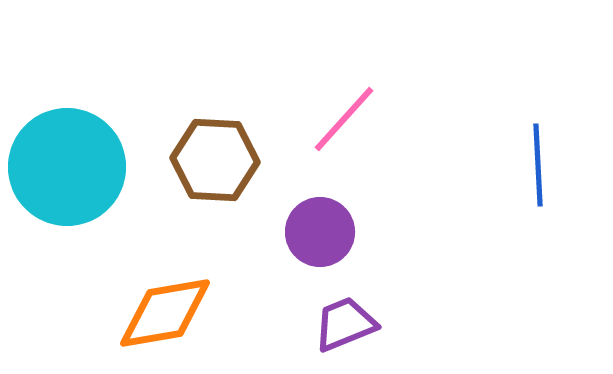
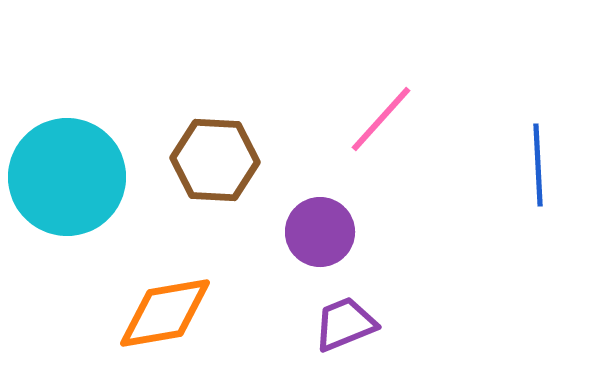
pink line: moved 37 px right
cyan circle: moved 10 px down
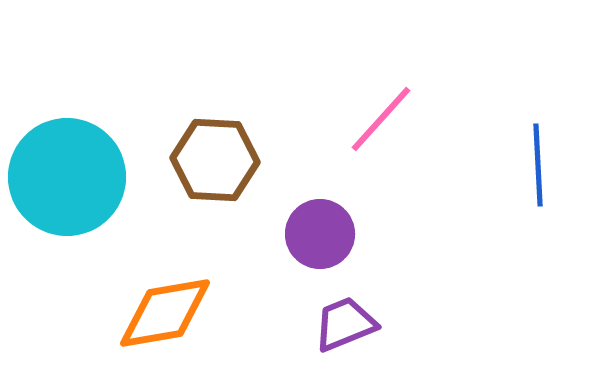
purple circle: moved 2 px down
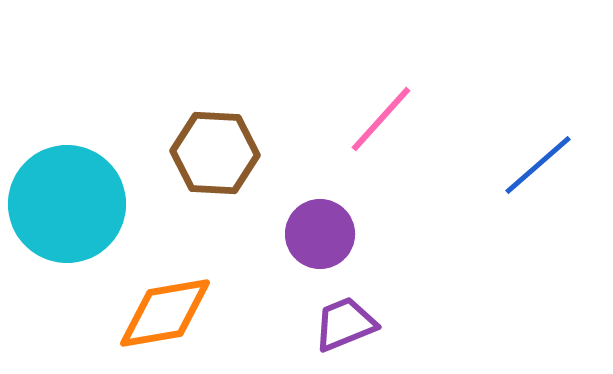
brown hexagon: moved 7 px up
blue line: rotated 52 degrees clockwise
cyan circle: moved 27 px down
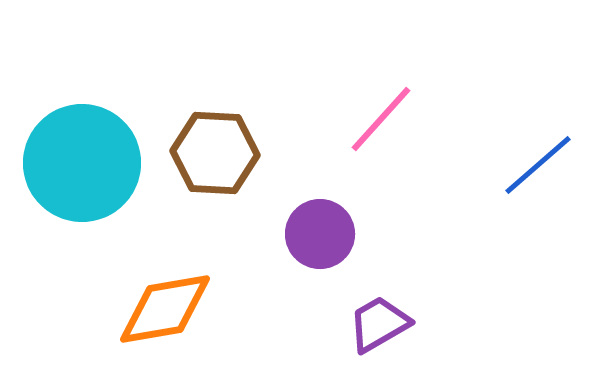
cyan circle: moved 15 px right, 41 px up
orange diamond: moved 4 px up
purple trapezoid: moved 34 px right; rotated 8 degrees counterclockwise
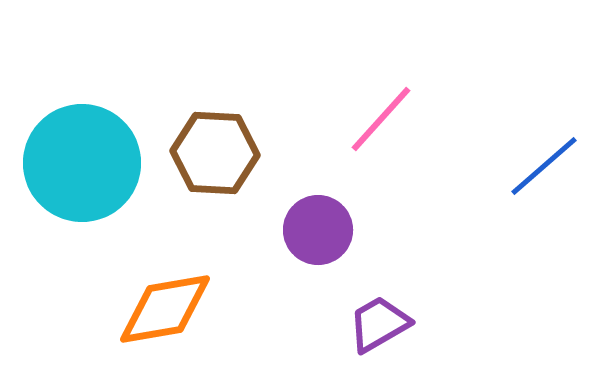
blue line: moved 6 px right, 1 px down
purple circle: moved 2 px left, 4 px up
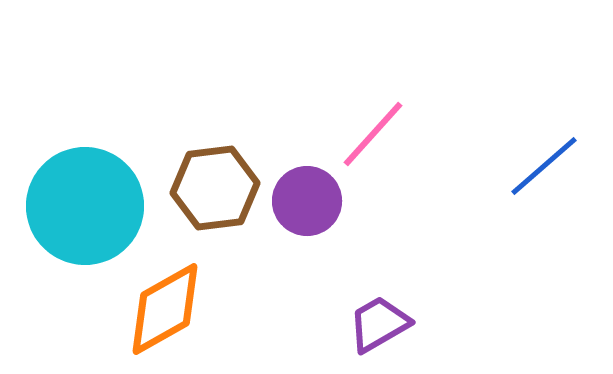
pink line: moved 8 px left, 15 px down
brown hexagon: moved 35 px down; rotated 10 degrees counterclockwise
cyan circle: moved 3 px right, 43 px down
purple circle: moved 11 px left, 29 px up
orange diamond: rotated 20 degrees counterclockwise
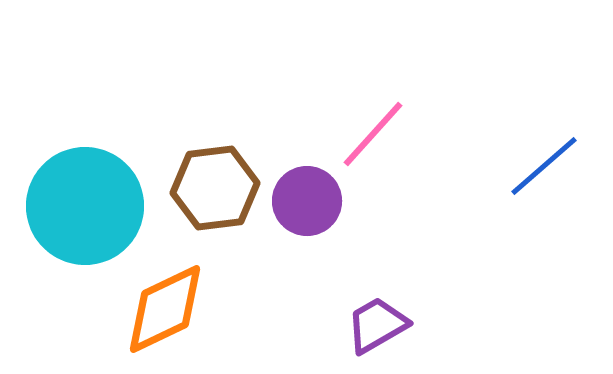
orange diamond: rotated 4 degrees clockwise
purple trapezoid: moved 2 px left, 1 px down
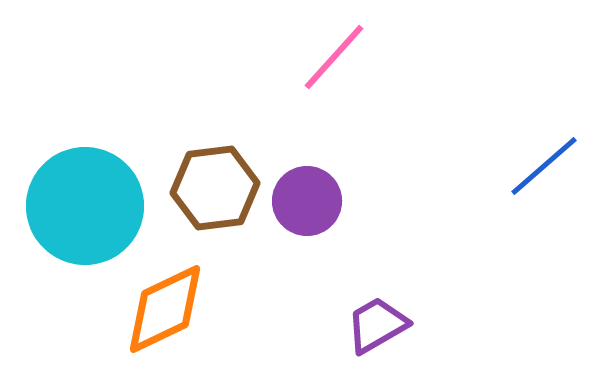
pink line: moved 39 px left, 77 px up
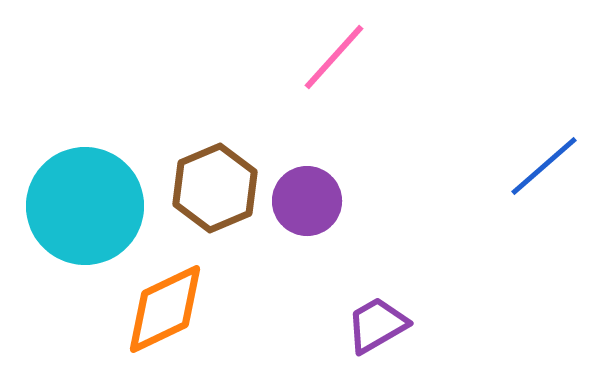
brown hexagon: rotated 16 degrees counterclockwise
